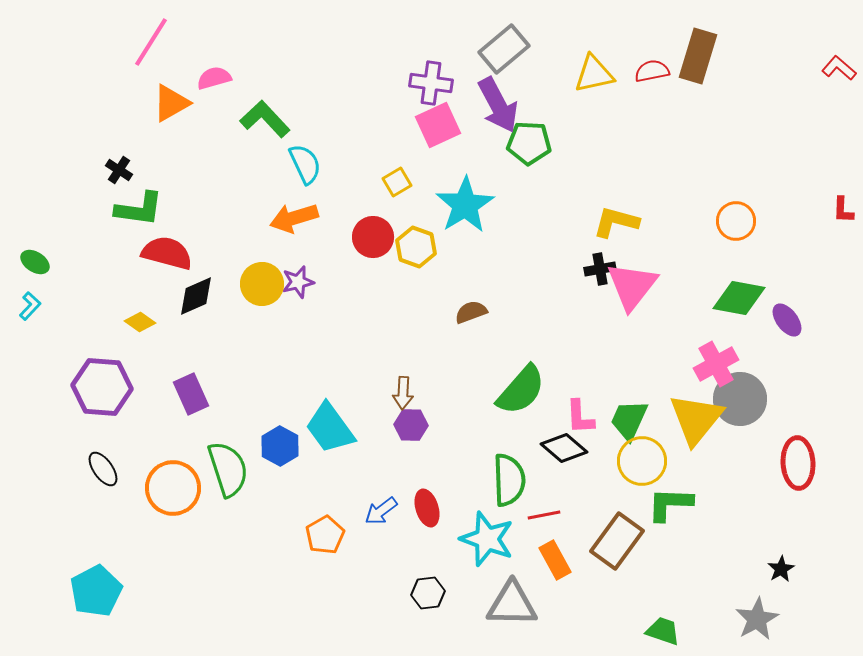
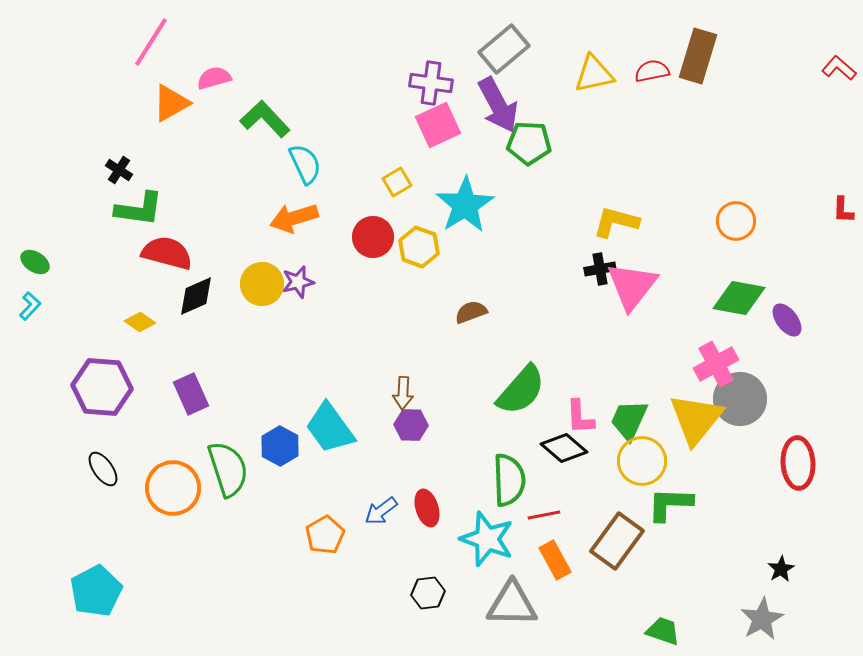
yellow hexagon at (416, 247): moved 3 px right
gray star at (757, 619): moved 5 px right
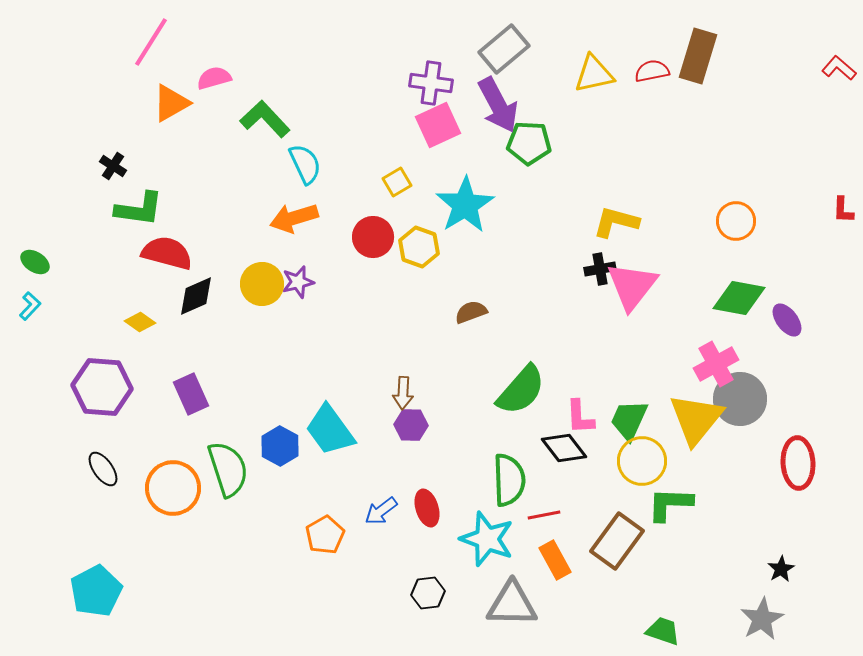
black cross at (119, 170): moved 6 px left, 4 px up
cyan trapezoid at (330, 428): moved 2 px down
black diamond at (564, 448): rotated 12 degrees clockwise
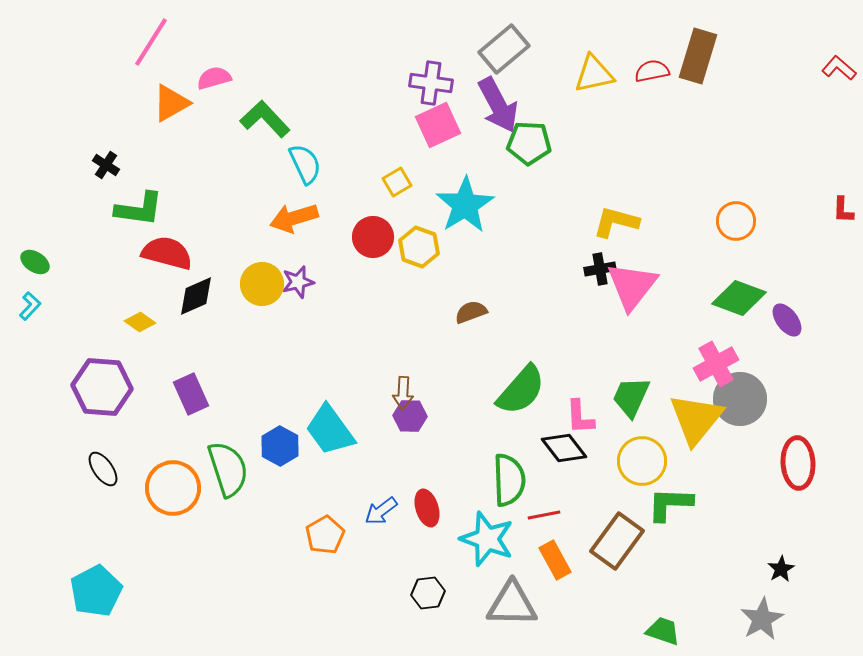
black cross at (113, 166): moved 7 px left, 1 px up
green diamond at (739, 298): rotated 10 degrees clockwise
green trapezoid at (629, 420): moved 2 px right, 23 px up
purple hexagon at (411, 425): moved 1 px left, 9 px up
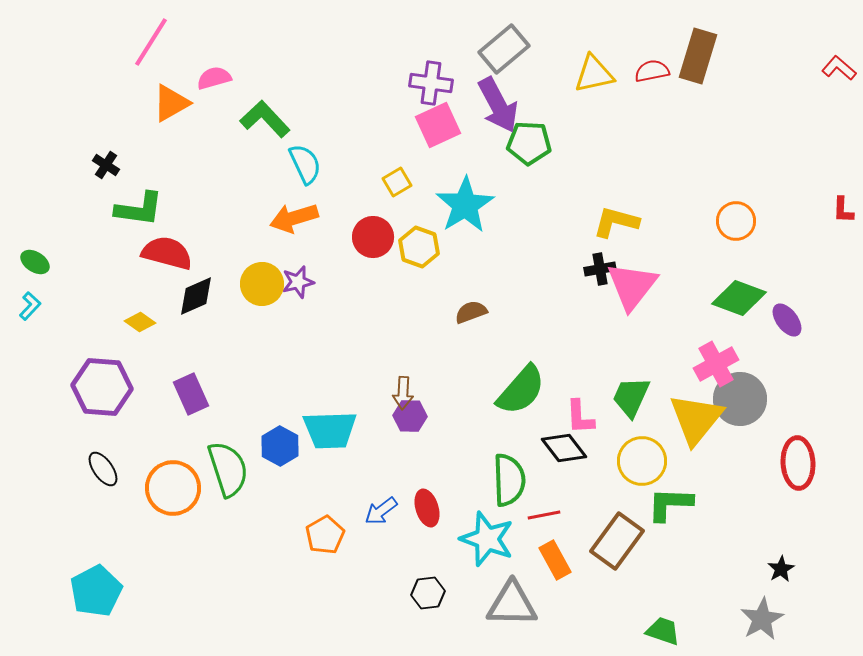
cyan trapezoid at (330, 430): rotated 56 degrees counterclockwise
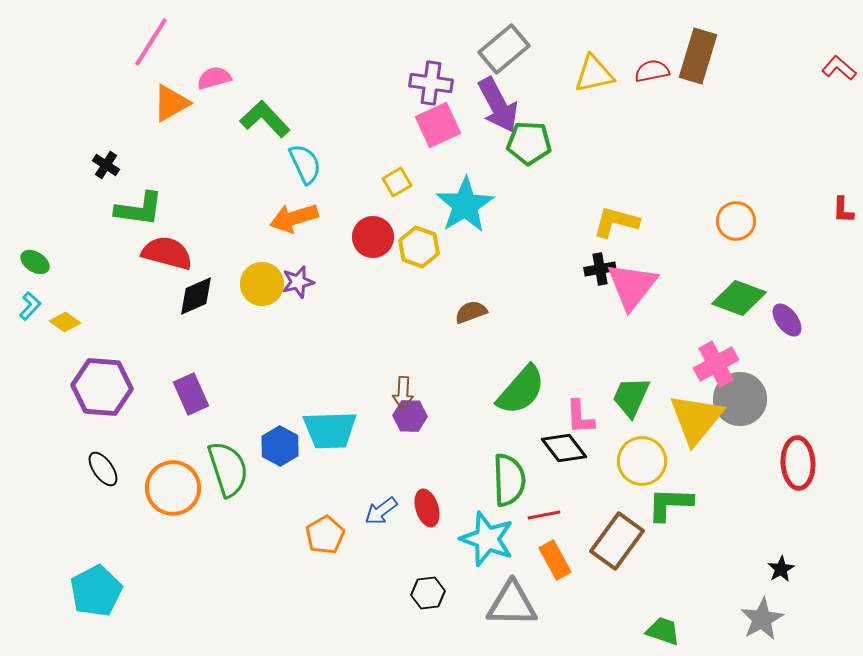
yellow diamond at (140, 322): moved 75 px left
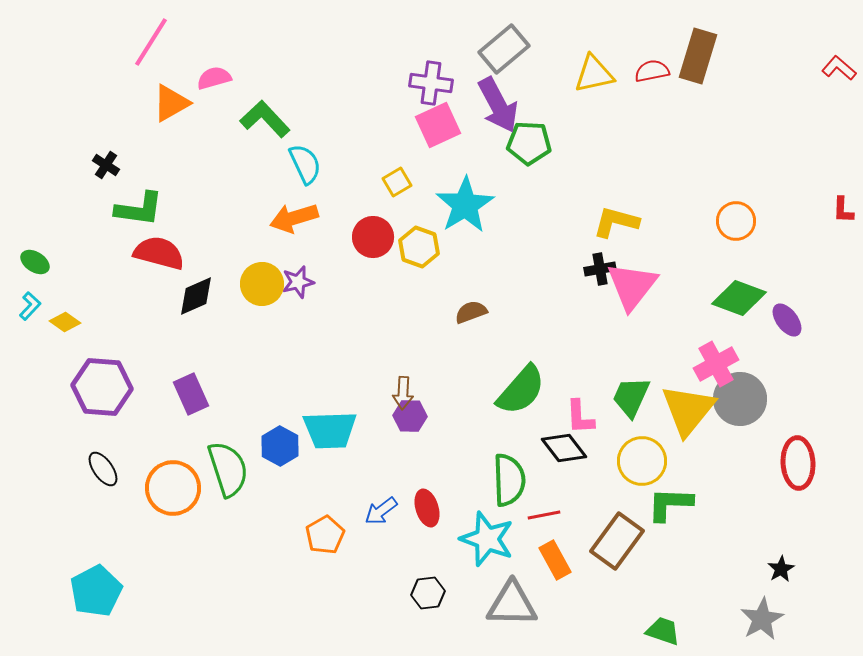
red semicircle at (167, 253): moved 8 px left
yellow triangle at (696, 419): moved 8 px left, 9 px up
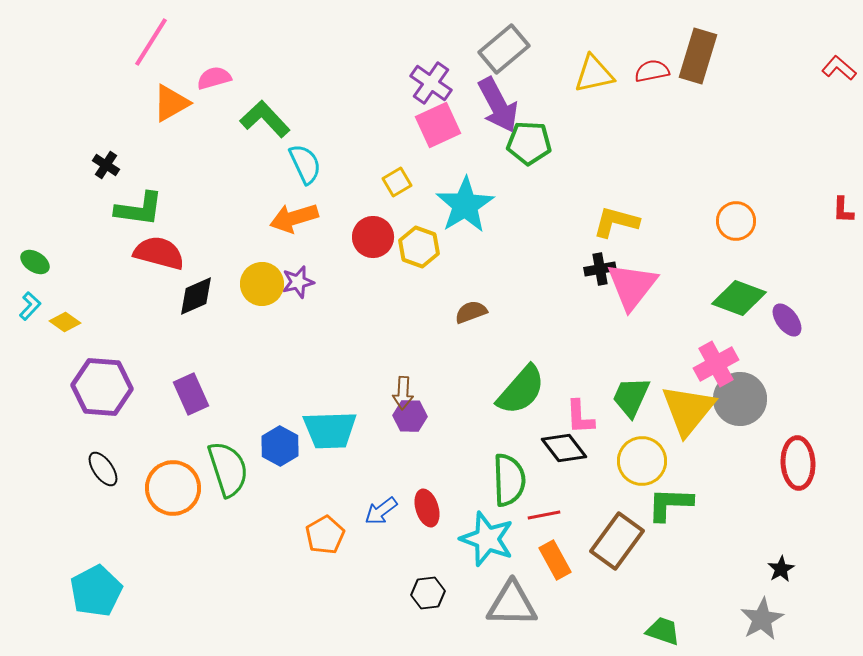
purple cross at (431, 83): rotated 27 degrees clockwise
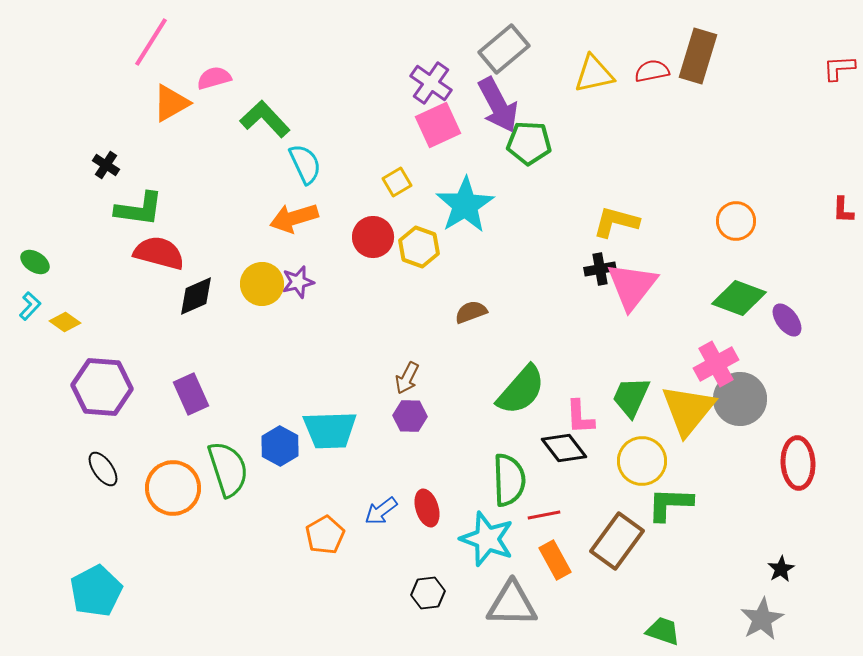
red L-shape at (839, 68): rotated 44 degrees counterclockwise
brown arrow at (403, 393): moved 4 px right, 15 px up; rotated 24 degrees clockwise
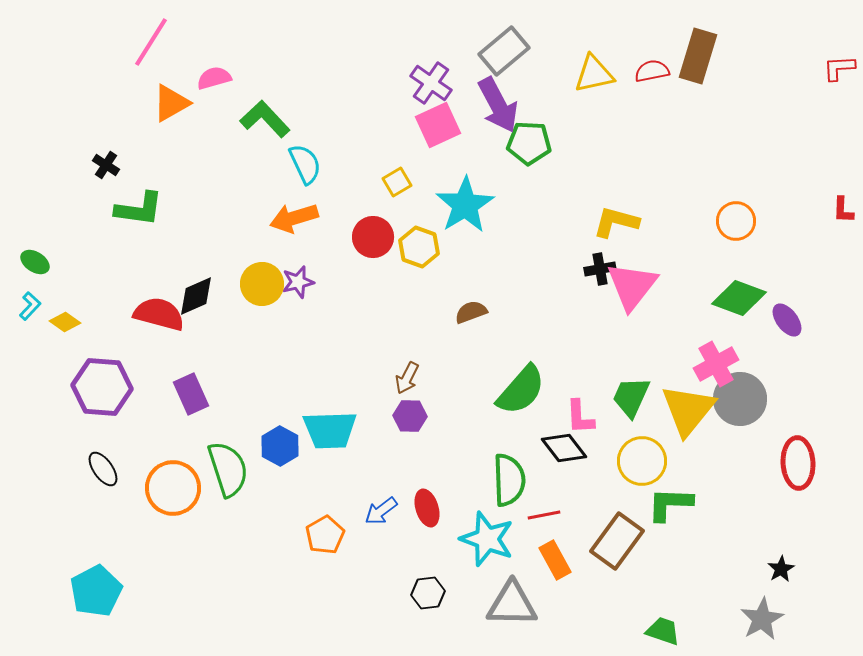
gray rectangle at (504, 49): moved 2 px down
red semicircle at (159, 253): moved 61 px down
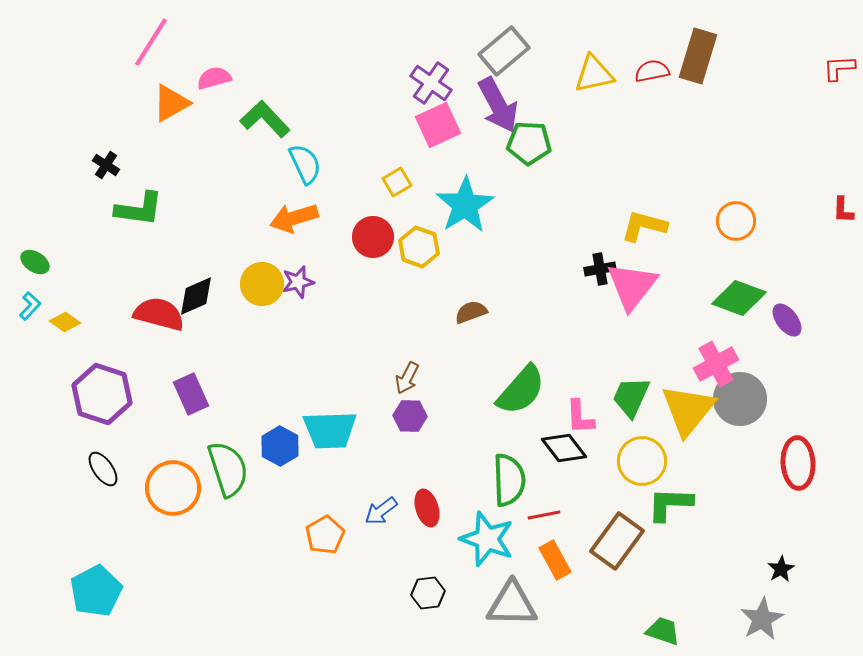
yellow L-shape at (616, 222): moved 28 px right, 4 px down
purple hexagon at (102, 387): moved 7 px down; rotated 14 degrees clockwise
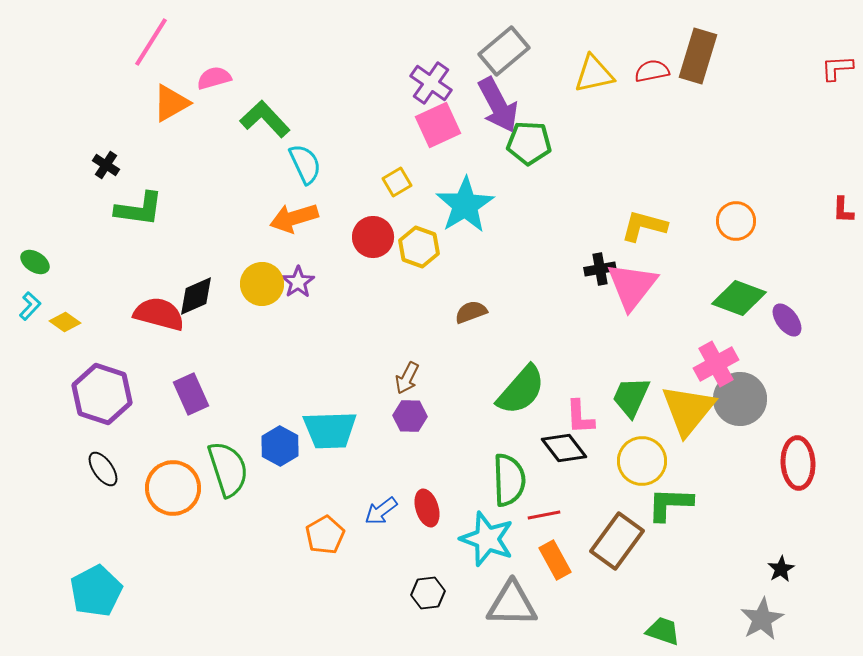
red L-shape at (839, 68): moved 2 px left
purple star at (298, 282): rotated 20 degrees counterclockwise
